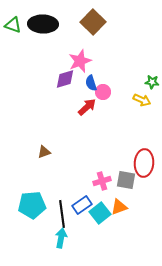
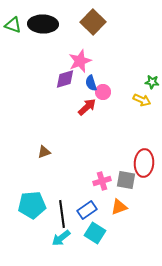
blue rectangle: moved 5 px right, 5 px down
cyan square: moved 5 px left, 20 px down; rotated 20 degrees counterclockwise
cyan arrow: rotated 138 degrees counterclockwise
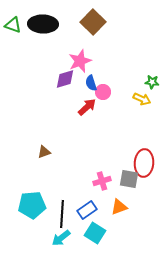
yellow arrow: moved 1 px up
gray square: moved 3 px right, 1 px up
black line: rotated 12 degrees clockwise
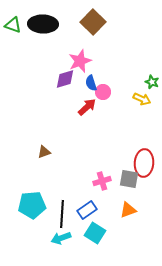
green star: rotated 16 degrees clockwise
orange triangle: moved 9 px right, 3 px down
cyan arrow: rotated 18 degrees clockwise
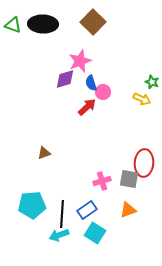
brown triangle: moved 1 px down
cyan arrow: moved 2 px left, 3 px up
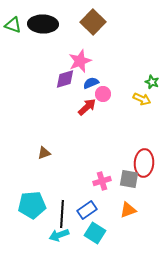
blue semicircle: rotated 84 degrees clockwise
pink circle: moved 2 px down
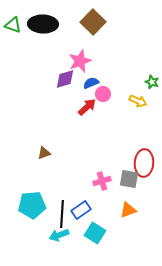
yellow arrow: moved 4 px left, 2 px down
blue rectangle: moved 6 px left
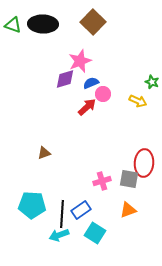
cyan pentagon: rotated 8 degrees clockwise
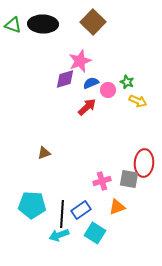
green star: moved 25 px left
pink circle: moved 5 px right, 4 px up
orange triangle: moved 11 px left, 3 px up
